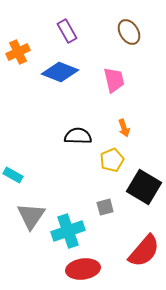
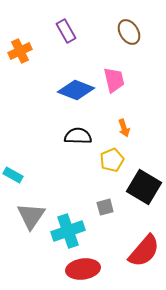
purple rectangle: moved 1 px left
orange cross: moved 2 px right, 1 px up
blue diamond: moved 16 px right, 18 px down
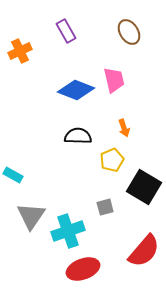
red ellipse: rotated 12 degrees counterclockwise
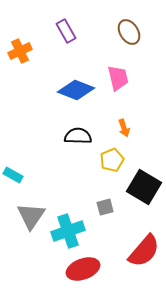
pink trapezoid: moved 4 px right, 2 px up
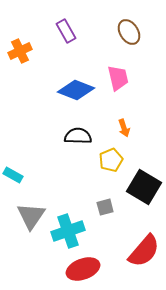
yellow pentagon: moved 1 px left
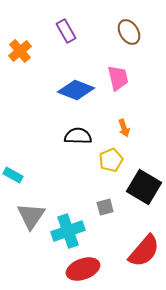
orange cross: rotated 15 degrees counterclockwise
